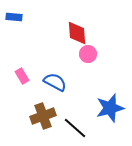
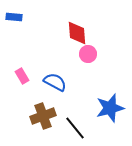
black line: rotated 10 degrees clockwise
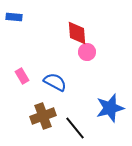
pink circle: moved 1 px left, 2 px up
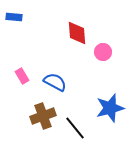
pink circle: moved 16 px right
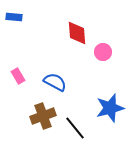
pink rectangle: moved 4 px left
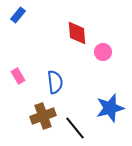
blue rectangle: moved 4 px right, 2 px up; rotated 56 degrees counterclockwise
blue semicircle: rotated 55 degrees clockwise
